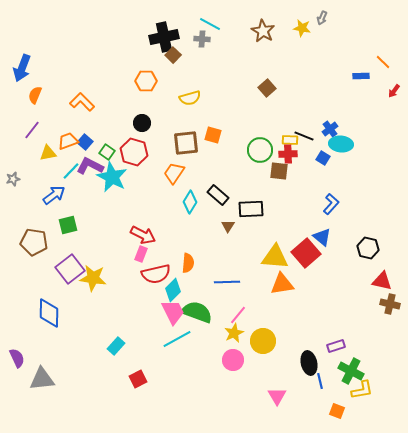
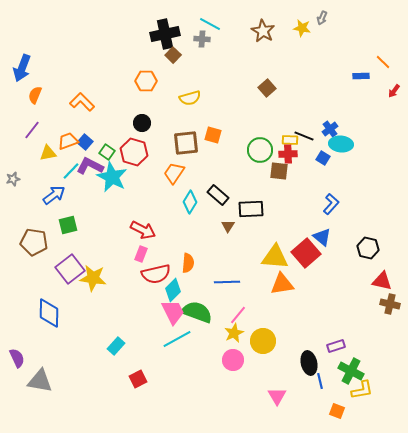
black cross at (164, 37): moved 1 px right, 3 px up
red arrow at (143, 235): moved 5 px up
gray triangle at (42, 379): moved 2 px left, 2 px down; rotated 16 degrees clockwise
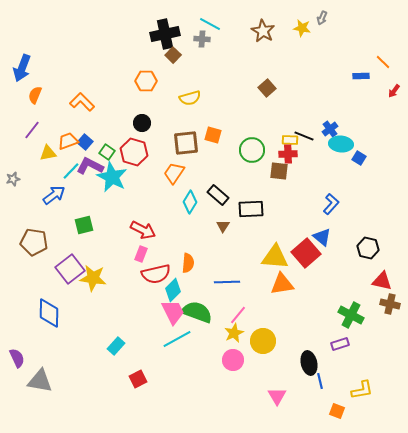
green circle at (260, 150): moved 8 px left
blue square at (323, 158): moved 36 px right
green square at (68, 225): moved 16 px right
brown triangle at (228, 226): moved 5 px left
purple rectangle at (336, 346): moved 4 px right, 2 px up
green cross at (351, 371): moved 56 px up
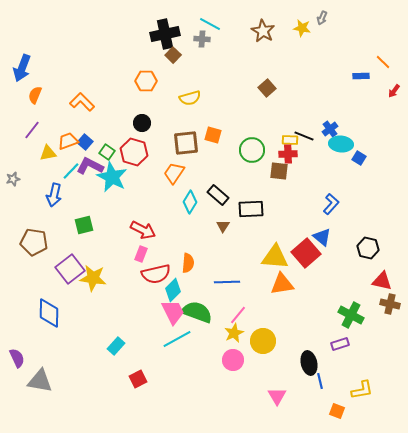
blue arrow at (54, 195): rotated 140 degrees clockwise
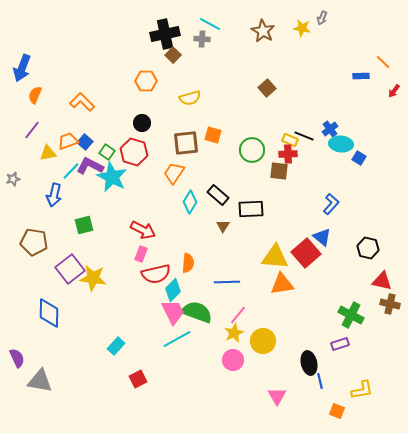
yellow rectangle at (290, 140): rotated 21 degrees clockwise
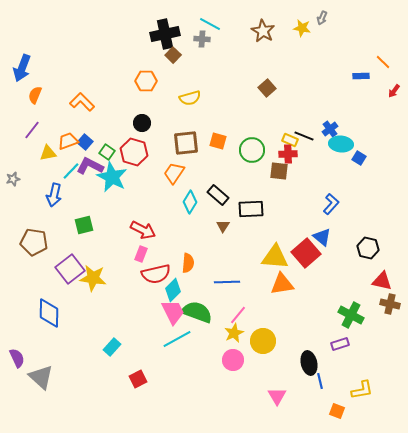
orange square at (213, 135): moved 5 px right, 6 px down
cyan rectangle at (116, 346): moved 4 px left, 1 px down
gray triangle at (40, 381): moved 1 px right, 4 px up; rotated 32 degrees clockwise
